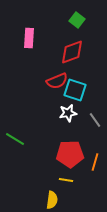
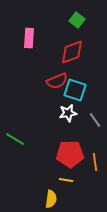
orange line: rotated 24 degrees counterclockwise
yellow semicircle: moved 1 px left, 1 px up
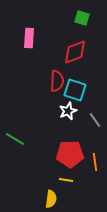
green square: moved 5 px right, 2 px up; rotated 21 degrees counterclockwise
red diamond: moved 3 px right
red semicircle: rotated 65 degrees counterclockwise
white star: moved 2 px up; rotated 12 degrees counterclockwise
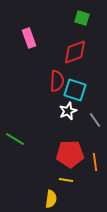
pink rectangle: rotated 24 degrees counterclockwise
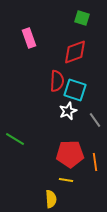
yellow semicircle: rotated 12 degrees counterclockwise
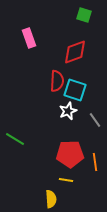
green square: moved 2 px right, 3 px up
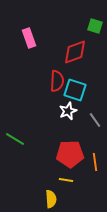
green square: moved 11 px right, 11 px down
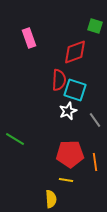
red semicircle: moved 2 px right, 1 px up
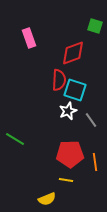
red diamond: moved 2 px left, 1 px down
gray line: moved 4 px left
yellow semicircle: moved 4 px left; rotated 72 degrees clockwise
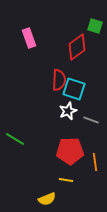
red diamond: moved 4 px right, 6 px up; rotated 16 degrees counterclockwise
cyan square: moved 1 px left, 1 px up
gray line: rotated 35 degrees counterclockwise
red pentagon: moved 3 px up
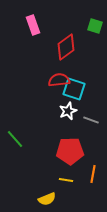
pink rectangle: moved 4 px right, 13 px up
red diamond: moved 11 px left
red semicircle: rotated 100 degrees counterclockwise
green line: rotated 18 degrees clockwise
orange line: moved 2 px left, 12 px down; rotated 18 degrees clockwise
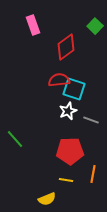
green square: rotated 28 degrees clockwise
